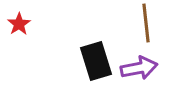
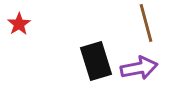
brown line: rotated 9 degrees counterclockwise
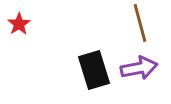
brown line: moved 6 px left
black rectangle: moved 2 px left, 9 px down
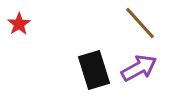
brown line: rotated 27 degrees counterclockwise
purple arrow: rotated 18 degrees counterclockwise
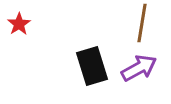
brown line: moved 2 px right; rotated 51 degrees clockwise
black rectangle: moved 2 px left, 4 px up
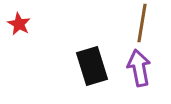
red star: rotated 10 degrees counterclockwise
purple arrow: rotated 72 degrees counterclockwise
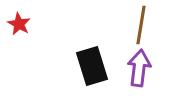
brown line: moved 1 px left, 2 px down
purple arrow: rotated 18 degrees clockwise
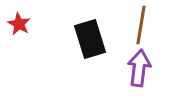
black rectangle: moved 2 px left, 27 px up
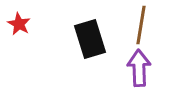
purple arrow: rotated 9 degrees counterclockwise
